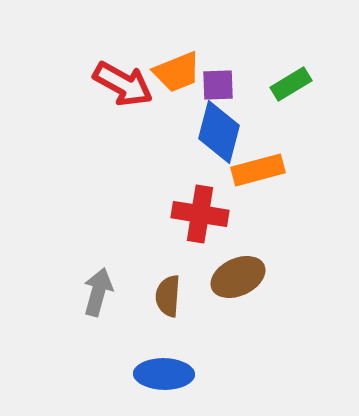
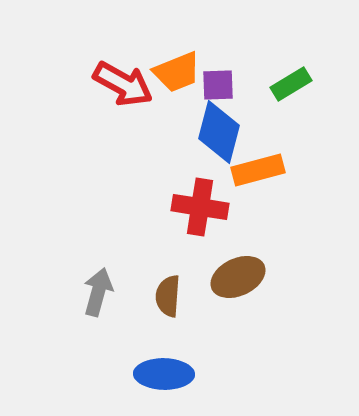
red cross: moved 7 px up
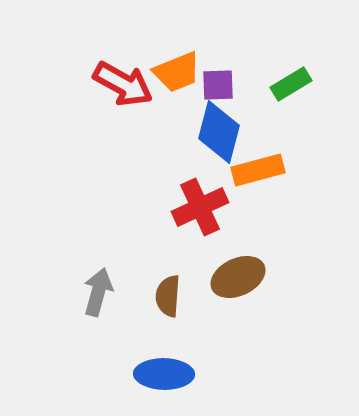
red cross: rotated 34 degrees counterclockwise
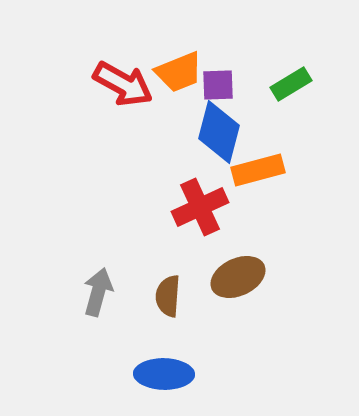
orange trapezoid: moved 2 px right
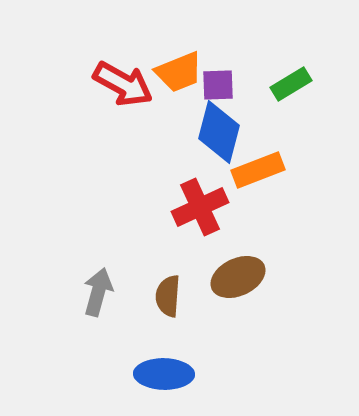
orange rectangle: rotated 6 degrees counterclockwise
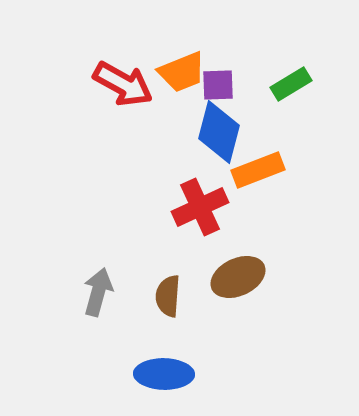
orange trapezoid: moved 3 px right
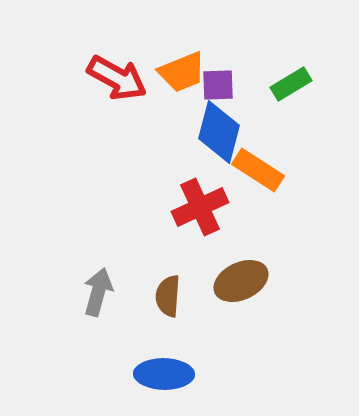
red arrow: moved 6 px left, 6 px up
orange rectangle: rotated 54 degrees clockwise
brown ellipse: moved 3 px right, 4 px down
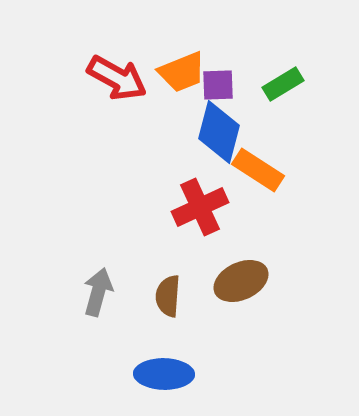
green rectangle: moved 8 px left
